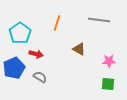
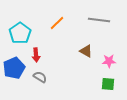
orange line: rotated 28 degrees clockwise
brown triangle: moved 7 px right, 2 px down
red arrow: moved 1 px down; rotated 72 degrees clockwise
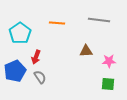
orange line: rotated 49 degrees clockwise
brown triangle: rotated 32 degrees counterclockwise
red arrow: moved 2 px down; rotated 24 degrees clockwise
blue pentagon: moved 1 px right, 3 px down
gray semicircle: rotated 24 degrees clockwise
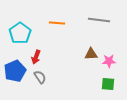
brown triangle: moved 5 px right, 3 px down
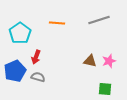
gray line: rotated 25 degrees counterclockwise
brown triangle: moved 1 px left, 7 px down; rotated 16 degrees clockwise
pink star: rotated 16 degrees counterclockwise
gray semicircle: moved 2 px left; rotated 40 degrees counterclockwise
green square: moved 3 px left, 5 px down
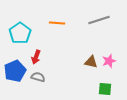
brown triangle: moved 1 px right, 1 px down
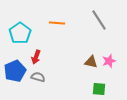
gray line: rotated 75 degrees clockwise
green square: moved 6 px left
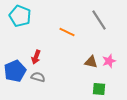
orange line: moved 10 px right, 9 px down; rotated 21 degrees clockwise
cyan pentagon: moved 17 px up; rotated 15 degrees counterclockwise
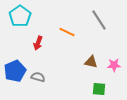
cyan pentagon: rotated 15 degrees clockwise
red arrow: moved 2 px right, 14 px up
pink star: moved 5 px right, 4 px down; rotated 16 degrees clockwise
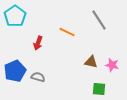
cyan pentagon: moved 5 px left
pink star: moved 2 px left; rotated 16 degrees clockwise
